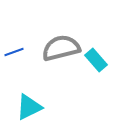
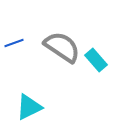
gray semicircle: moved 1 px right, 1 px up; rotated 48 degrees clockwise
blue line: moved 9 px up
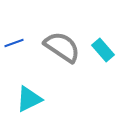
cyan rectangle: moved 7 px right, 10 px up
cyan triangle: moved 8 px up
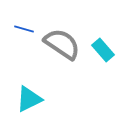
blue line: moved 10 px right, 14 px up; rotated 36 degrees clockwise
gray semicircle: moved 3 px up
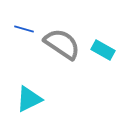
cyan rectangle: rotated 20 degrees counterclockwise
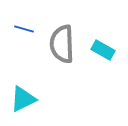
gray semicircle: rotated 126 degrees counterclockwise
cyan triangle: moved 6 px left
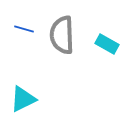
gray semicircle: moved 9 px up
cyan rectangle: moved 4 px right, 6 px up
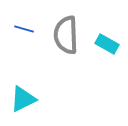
gray semicircle: moved 4 px right
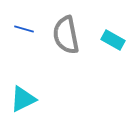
gray semicircle: rotated 9 degrees counterclockwise
cyan rectangle: moved 6 px right, 4 px up
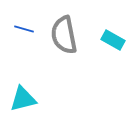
gray semicircle: moved 2 px left
cyan triangle: rotated 12 degrees clockwise
